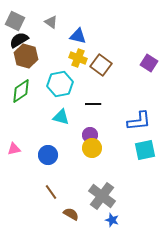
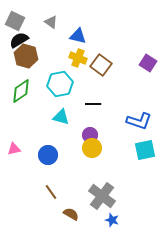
purple square: moved 1 px left
blue L-shape: rotated 25 degrees clockwise
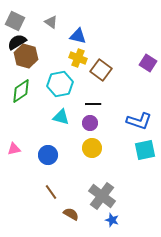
black semicircle: moved 2 px left, 2 px down
brown square: moved 5 px down
purple circle: moved 12 px up
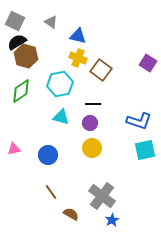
blue star: rotated 24 degrees clockwise
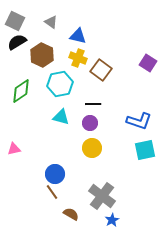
brown hexagon: moved 16 px right, 1 px up; rotated 10 degrees clockwise
blue circle: moved 7 px right, 19 px down
brown line: moved 1 px right
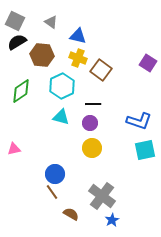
brown hexagon: rotated 20 degrees counterclockwise
cyan hexagon: moved 2 px right, 2 px down; rotated 15 degrees counterclockwise
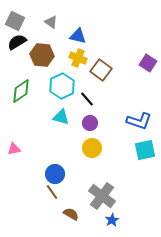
black line: moved 6 px left, 5 px up; rotated 49 degrees clockwise
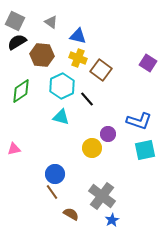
purple circle: moved 18 px right, 11 px down
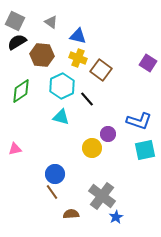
pink triangle: moved 1 px right
brown semicircle: rotated 35 degrees counterclockwise
blue star: moved 4 px right, 3 px up
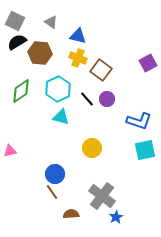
brown hexagon: moved 2 px left, 2 px up
purple square: rotated 30 degrees clockwise
cyan hexagon: moved 4 px left, 3 px down
purple circle: moved 1 px left, 35 px up
pink triangle: moved 5 px left, 2 px down
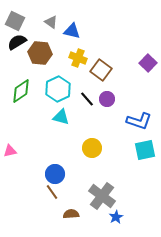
blue triangle: moved 6 px left, 5 px up
purple square: rotated 18 degrees counterclockwise
